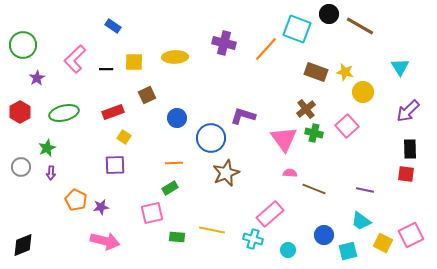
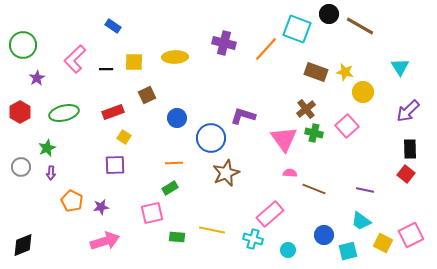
red square at (406, 174): rotated 30 degrees clockwise
orange pentagon at (76, 200): moved 4 px left, 1 px down
pink arrow at (105, 241): rotated 32 degrees counterclockwise
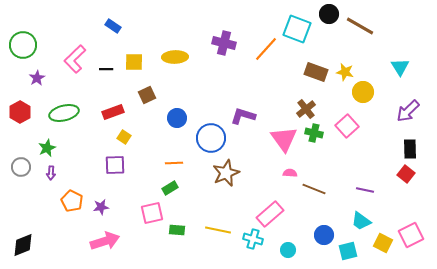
yellow line at (212, 230): moved 6 px right
green rectangle at (177, 237): moved 7 px up
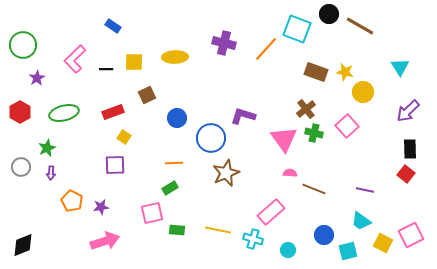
pink rectangle at (270, 214): moved 1 px right, 2 px up
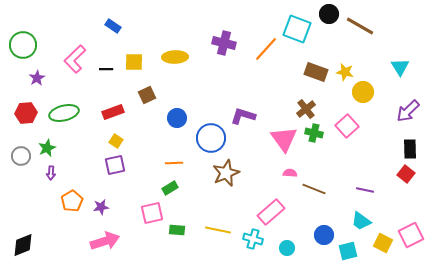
red hexagon at (20, 112): moved 6 px right, 1 px down; rotated 25 degrees clockwise
yellow square at (124, 137): moved 8 px left, 4 px down
purple square at (115, 165): rotated 10 degrees counterclockwise
gray circle at (21, 167): moved 11 px up
orange pentagon at (72, 201): rotated 15 degrees clockwise
cyan circle at (288, 250): moved 1 px left, 2 px up
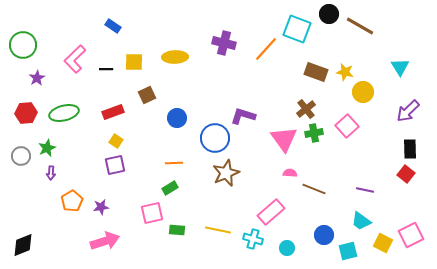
green cross at (314, 133): rotated 24 degrees counterclockwise
blue circle at (211, 138): moved 4 px right
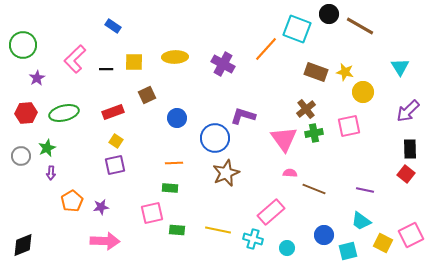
purple cross at (224, 43): moved 1 px left, 21 px down; rotated 15 degrees clockwise
pink square at (347, 126): moved 2 px right; rotated 30 degrees clockwise
green rectangle at (170, 188): rotated 35 degrees clockwise
pink arrow at (105, 241): rotated 20 degrees clockwise
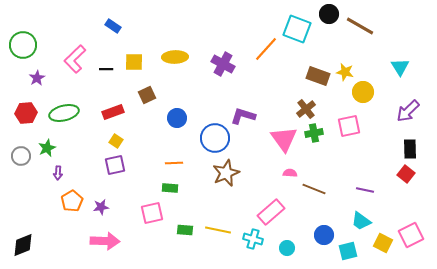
brown rectangle at (316, 72): moved 2 px right, 4 px down
purple arrow at (51, 173): moved 7 px right
green rectangle at (177, 230): moved 8 px right
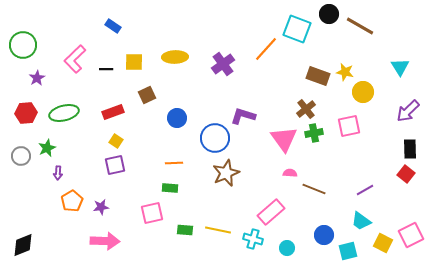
purple cross at (223, 64): rotated 25 degrees clockwise
purple line at (365, 190): rotated 42 degrees counterclockwise
